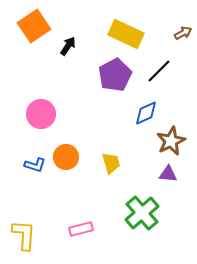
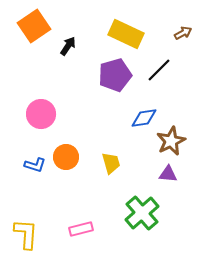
black line: moved 1 px up
purple pentagon: rotated 12 degrees clockwise
blue diamond: moved 2 px left, 5 px down; rotated 16 degrees clockwise
yellow L-shape: moved 2 px right, 1 px up
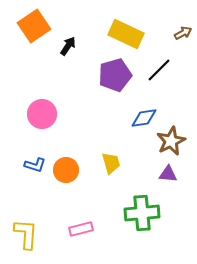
pink circle: moved 1 px right
orange circle: moved 13 px down
green cross: rotated 36 degrees clockwise
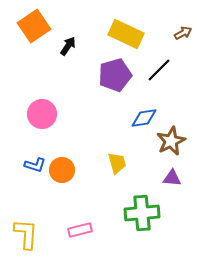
yellow trapezoid: moved 6 px right
orange circle: moved 4 px left
purple triangle: moved 4 px right, 4 px down
pink rectangle: moved 1 px left, 1 px down
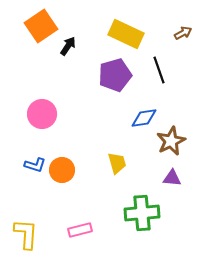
orange square: moved 7 px right
black line: rotated 64 degrees counterclockwise
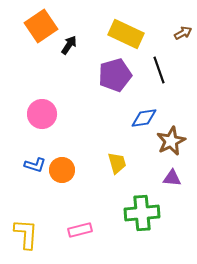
black arrow: moved 1 px right, 1 px up
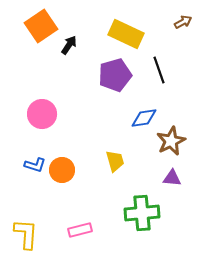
brown arrow: moved 11 px up
yellow trapezoid: moved 2 px left, 2 px up
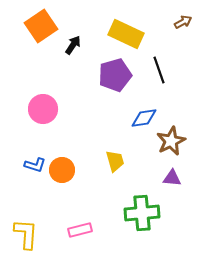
black arrow: moved 4 px right
pink circle: moved 1 px right, 5 px up
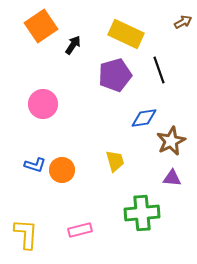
pink circle: moved 5 px up
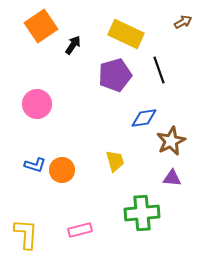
pink circle: moved 6 px left
